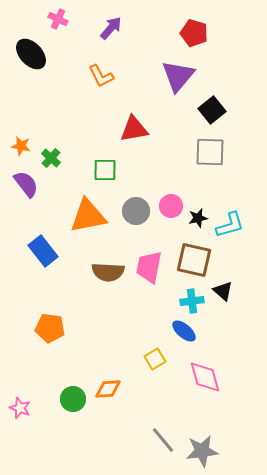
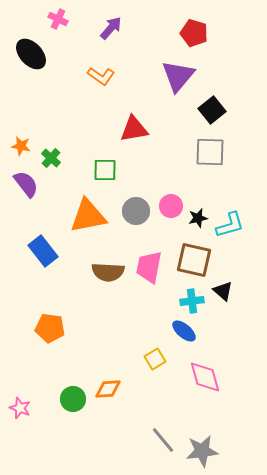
orange L-shape: rotated 28 degrees counterclockwise
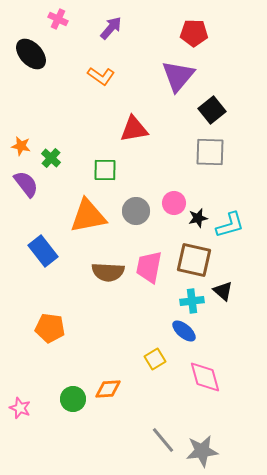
red pentagon: rotated 16 degrees counterclockwise
pink circle: moved 3 px right, 3 px up
